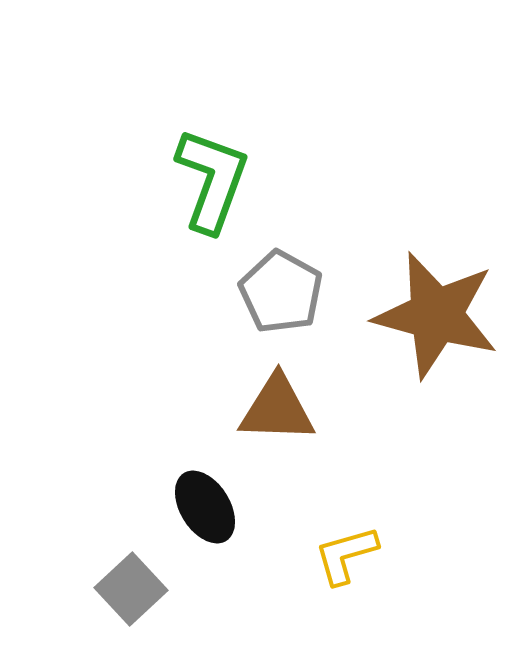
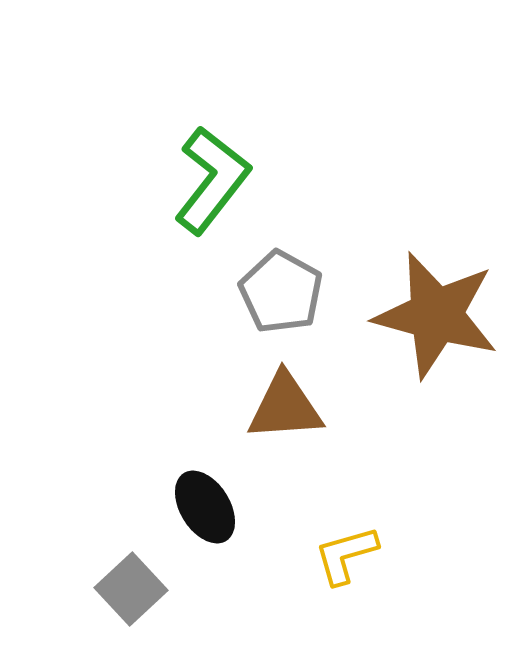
green L-shape: rotated 18 degrees clockwise
brown triangle: moved 8 px right, 2 px up; rotated 6 degrees counterclockwise
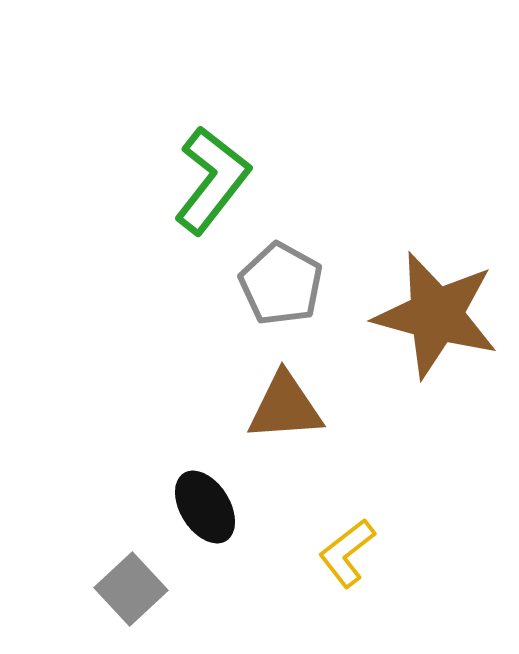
gray pentagon: moved 8 px up
yellow L-shape: moved 1 px right, 2 px up; rotated 22 degrees counterclockwise
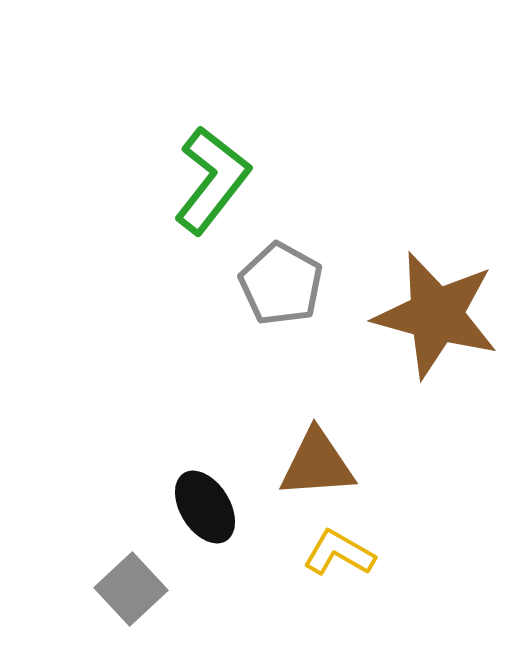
brown triangle: moved 32 px right, 57 px down
yellow L-shape: moved 8 px left; rotated 68 degrees clockwise
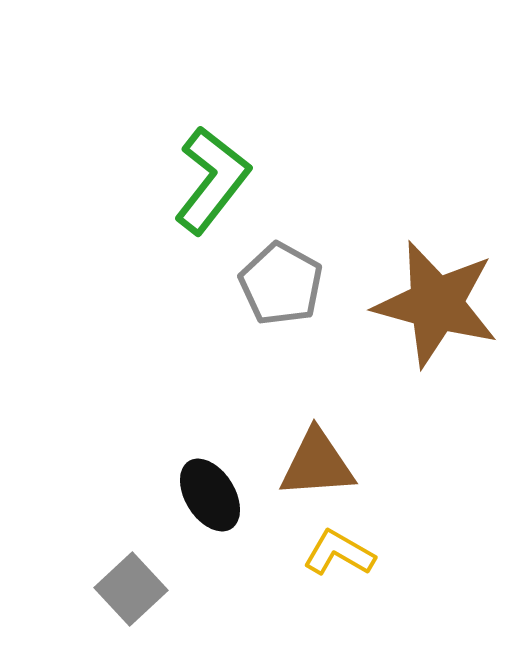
brown star: moved 11 px up
black ellipse: moved 5 px right, 12 px up
